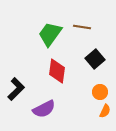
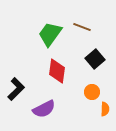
brown line: rotated 12 degrees clockwise
orange circle: moved 8 px left
orange semicircle: moved 2 px up; rotated 24 degrees counterclockwise
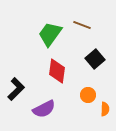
brown line: moved 2 px up
orange circle: moved 4 px left, 3 px down
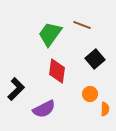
orange circle: moved 2 px right, 1 px up
